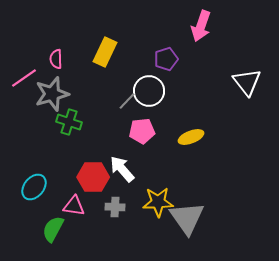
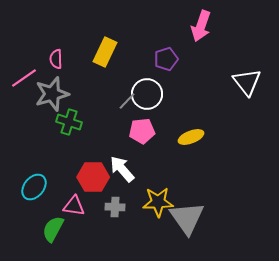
white circle: moved 2 px left, 3 px down
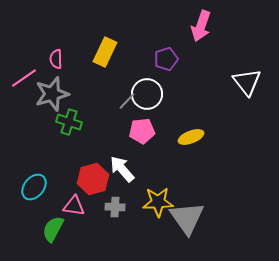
red hexagon: moved 2 px down; rotated 16 degrees counterclockwise
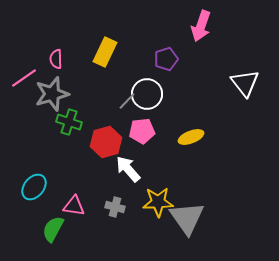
white triangle: moved 2 px left, 1 px down
white arrow: moved 6 px right
red hexagon: moved 13 px right, 37 px up
gray cross: rotated 12 degrees clockwise
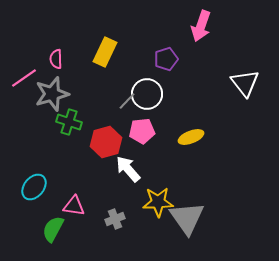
gray cross: moved 12 px down; rotated 36 degrees counterclockwise
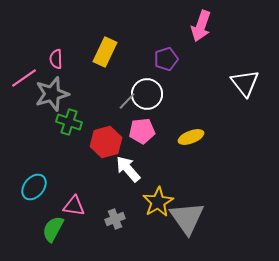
yellow star: rotated 28 degrees counterclockwise
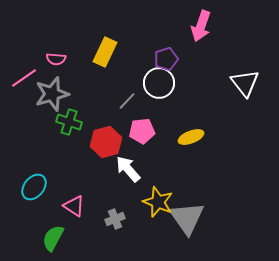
pink semicircle: rotated 84 degrees counterclockwise
white circle: moved 12 px right, 11 px up
yellow star: rotated 20 degrees counterclockwise
pink triangle: rotated 25 degrees clockwise
green semicircle: moved 9 px down
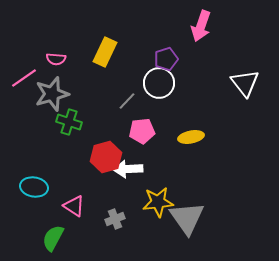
yellow ellipse: rotated 10 degrees clockwise
red hexagon: moved 15 px down
white arrow: rotated 52 degrees counterclockwise
cyan ellipse: rotated 60 degrees clockwise
yellow star: rotated 28 degrees counterclockwise
